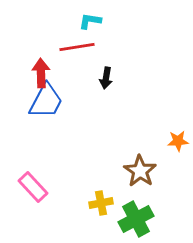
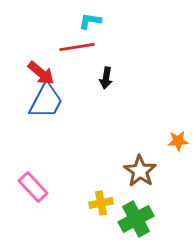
red arrow: rotated 132 degrees clockwise
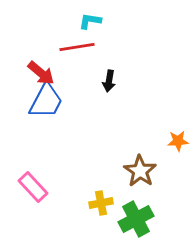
black arrow: moved 3 px right, 3 px down
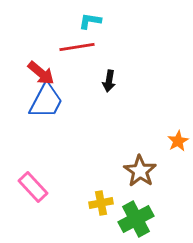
orange star: rotated 25 degrees counterclockwise
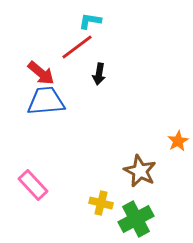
red line: rotated 28 degrees counterclockwise
black arrow: moved 10 px left, 7 px up
blue trapezoid: rotated 123 degrees counterclockwise
brown star: rotated 8 degrees counterclockwise
pink rectangle: moved 2 px up
yellow cross: rotated 25 degrees clockwise
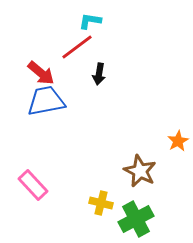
blue trapezoid: rotated 6 degrees counterclockwise
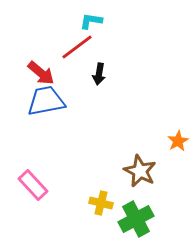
cyan L-shape: moved 1 px right
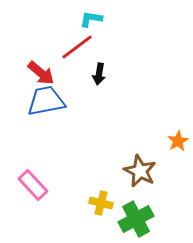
cyan L-shape: moved 2 px up
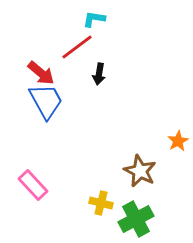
cyan L-shape: moved 3 px right
blue trapezoid: rotated 72 degrees clockwise
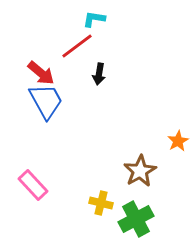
red line: moved 1 px up
brown star: rotated 16 degrees clockwise
